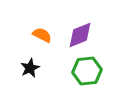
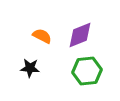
orange semicircle: moved 1 px down
black star: rotated 30 degrees clockwise
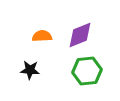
orange semicircle: rotated 30 degrees counterclockwise
black star: moved 2 px down
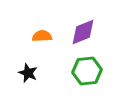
purple diamond: moved 3 px right, 3 px up
black star: moved 2 px left, 3 px down; rotated 18 degrees clockwise
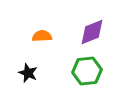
purple diamond: moved 9 px right
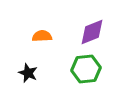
green hexagon: moved 1 px left, 2 px up
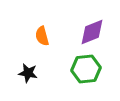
orange semicircle: rotated 102 degrees counterclockwise
black star: rotated 12 degrees counterclockwise
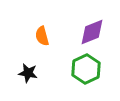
green hexagon: rotated 20 degrees counterclockwise
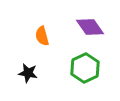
purple diamond: moved 2 px left, 5 px up; rotated 76 degrees clockwise
green hexagon: moved 1 px left, 1 px up
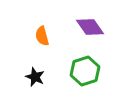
green hexagon: moved 3 px down; rotated 8 degrees clockwise
black star: moved 7 px right, 4 px down; rotated 12 degrees clockwise
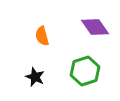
purple diamond: moved 5 px right
